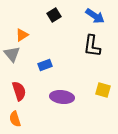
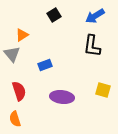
blue arrow: rotated 114 degrees clockwise
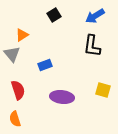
red semicircle: moved 1 px left, 1 px up
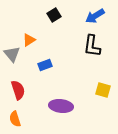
orange triangle: moved 7 px right, 5 px down
purple ellipse: moved 1 px left, 9 px down
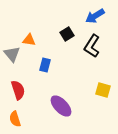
black square: moved 13 px right, 19 px down
orange triangle: rotated 40 degrees clockwise
black L-shape: rotated 25 degrees clockwise
blue rectangle: rotated 56 degrees counterclockwise
purple ellipse: rotated 40 degrees clockwise
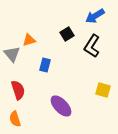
orange triangle: rotated 24 degrees counterclockwise
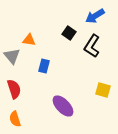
black square: moved 2 px right, 1 px up; rotated 24 degrees counterclockwise
orange triangle: rotated 24 degrees clockwise
gray triangle: moved 2 px down
blue rectangle: moved 1 px left, 1 px down
red semicircle: moved 4 px left, 1 px up
purple ellipse: moved 2 px right
